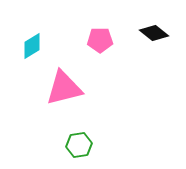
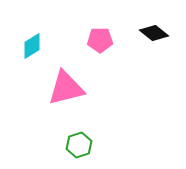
pink triangle: moved 2 px right
green hexagon: rotated 10 degrees counterclockwise
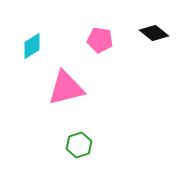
pink pentagon: rotated 10 degrees clockwise
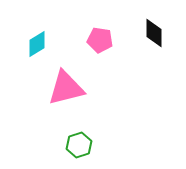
black diamond: rotated 52 degrees clockwise
cyan diamond: moved 5 px right, 2 px up
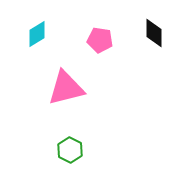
cyan diamond: moved 10 px up
green hexagon: moved 9 px left, 5 px down; rotated 15 degrees counterclockwise
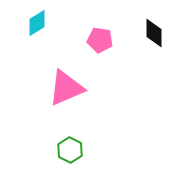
cyan diamond: moved 11 px up
pink triangle: rotated 9 degrees counterclockwise
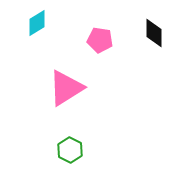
pink triangle: rotated 9 degrees counterclockwise
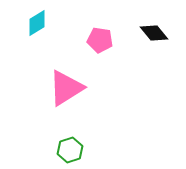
black diamond: rotated 40 degrees counterclockwise
green hexagon: rotated 15 degrees clockwise
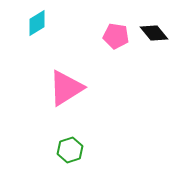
pink pentagon: moved 16 px right, 4 px up
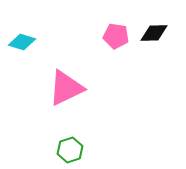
cyan diamond: moved 15 px left, 19 px down; rotated 48 degrees clockwise
black diamond: rotated 52 degrees counterclockwise
pink triangle: rotated 6 degrees clockwise
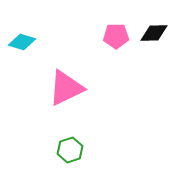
pink pentagon: rotated 10 degrees counterclockwise
